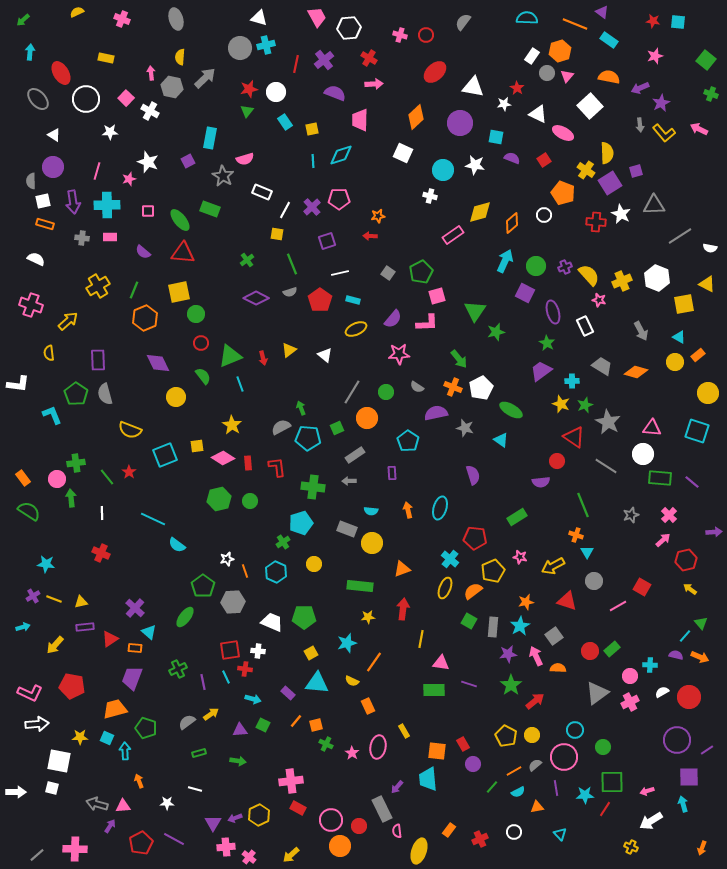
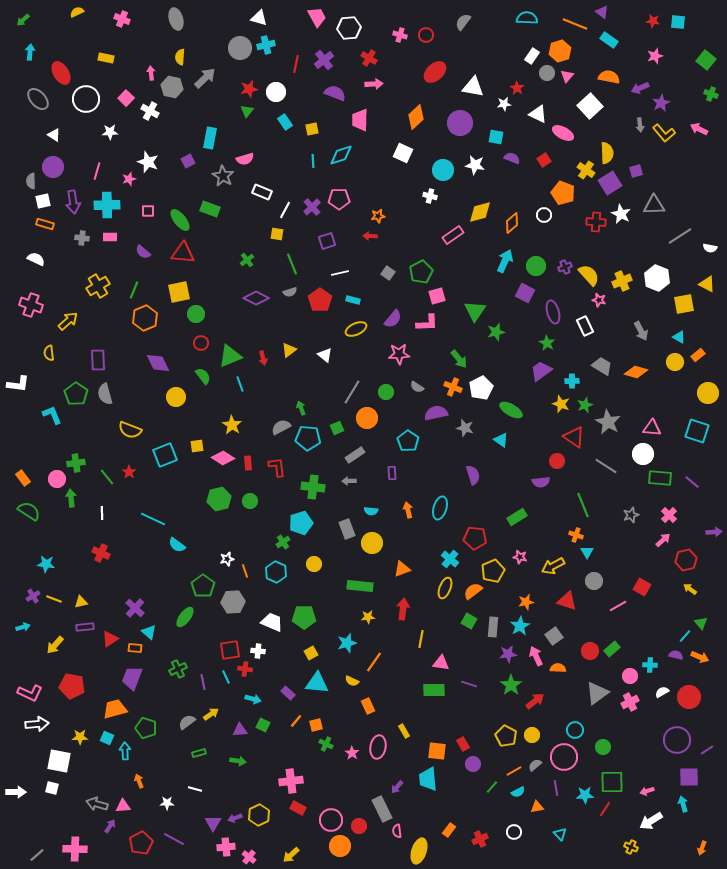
gray rectangle at (347, 529): rotated 48 degrees clockwise
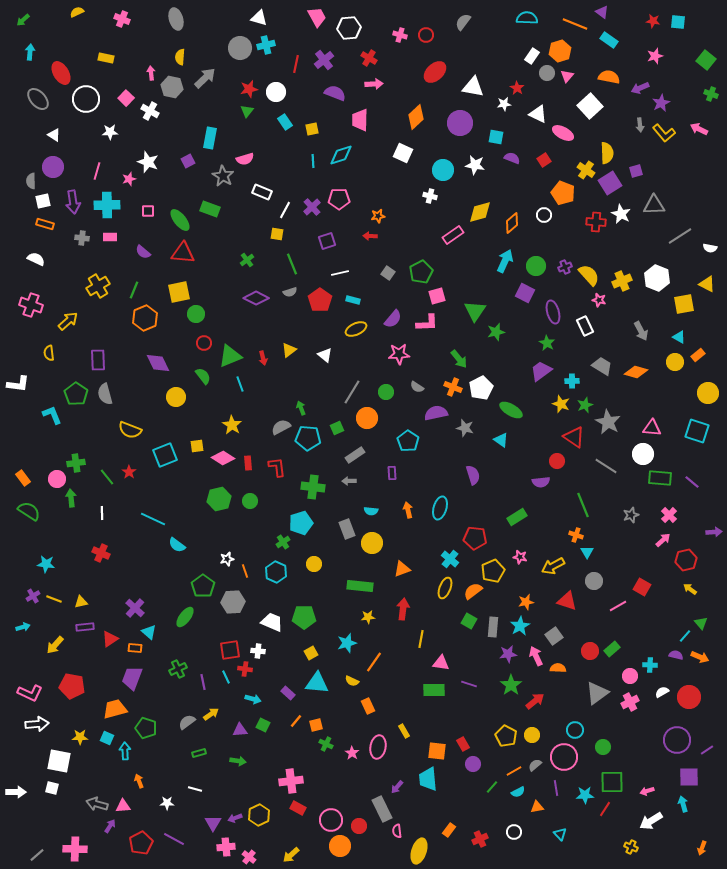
red circle at (201, 343): moved 3 px right
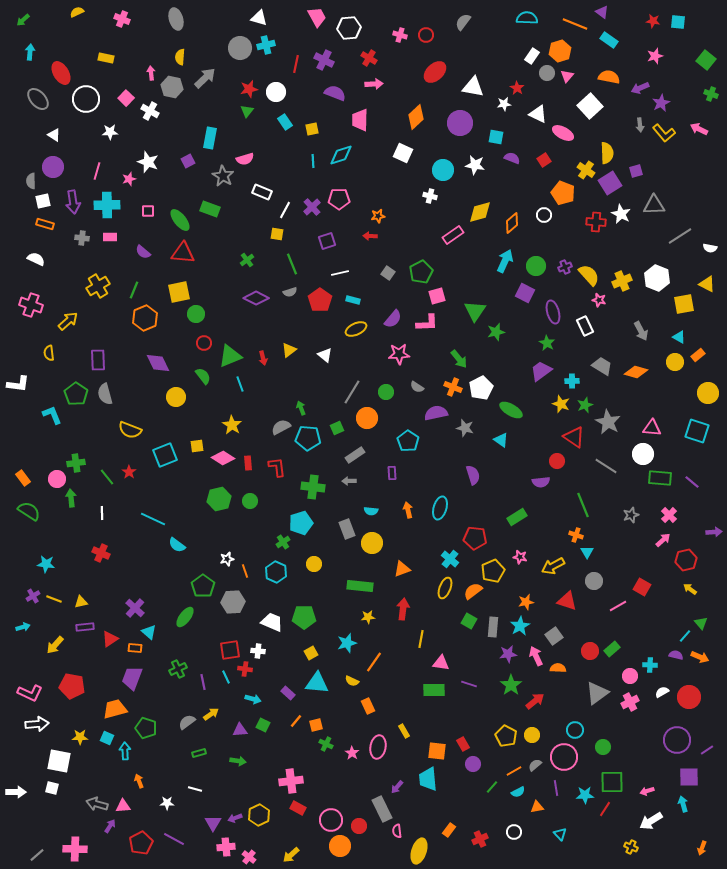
purple cross at (324, 60): rotated 24 degrees counterclockwise
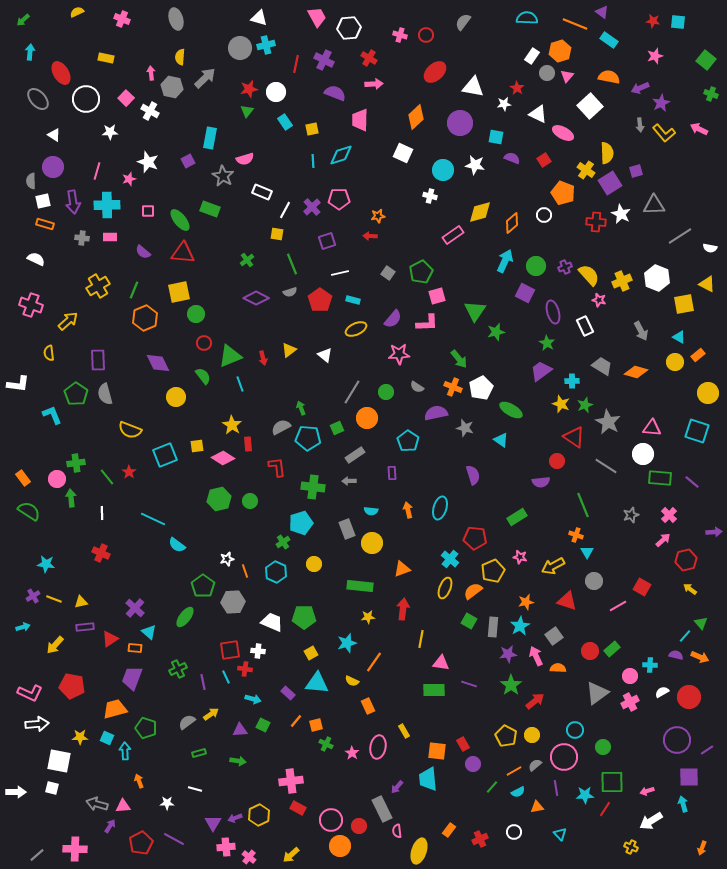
red rectangle at (248, 463): moved 19 px up
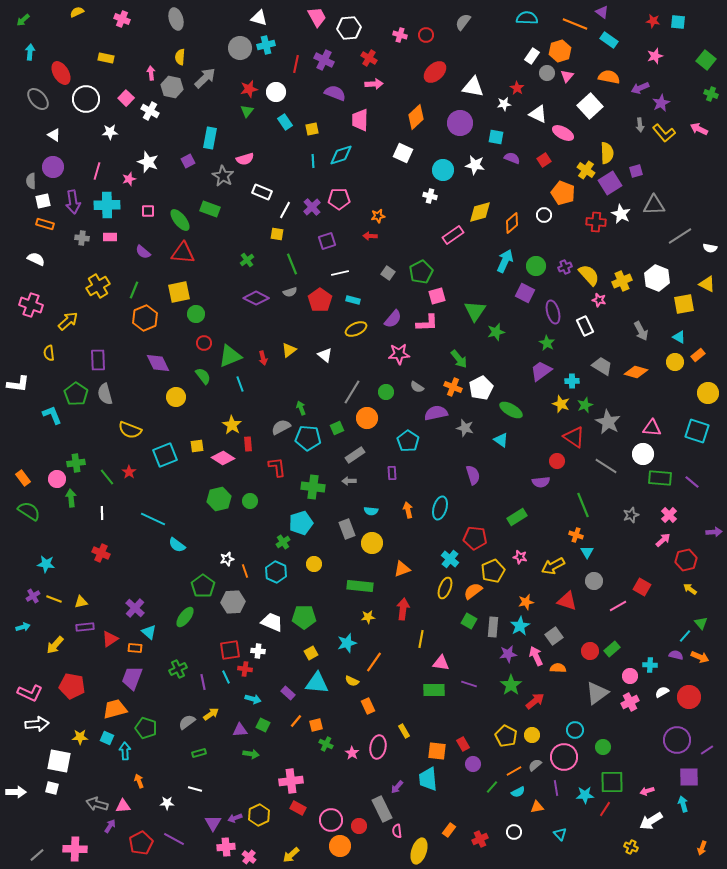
green arrow at (238, 761): moved 13 px right, 7 px up
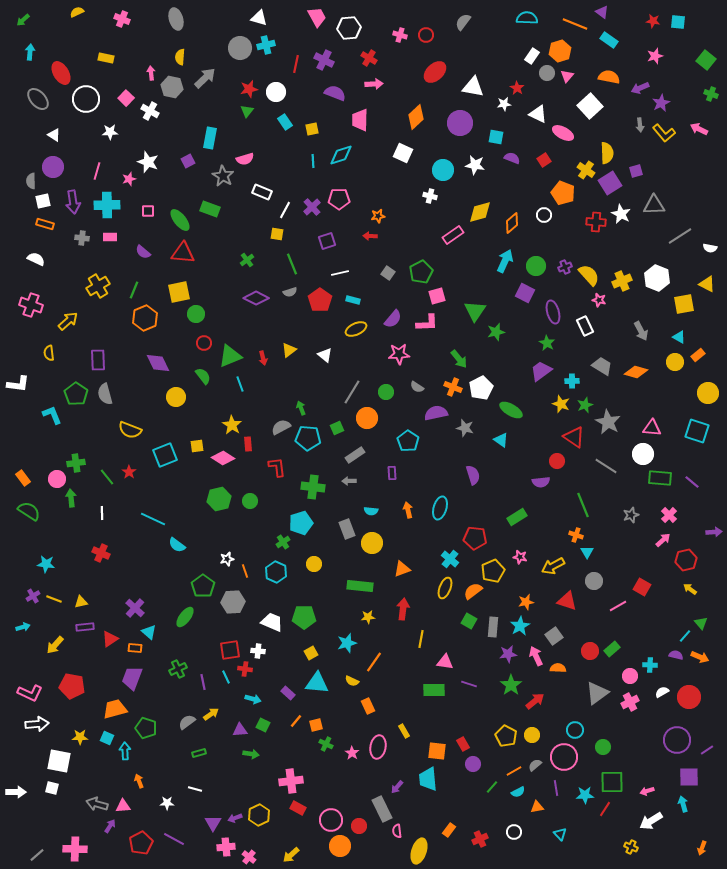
pink triangle at (441, 663): moved 4 px right, 1 px up
